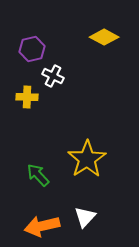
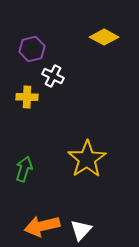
green arrow: moved 14 px left, 6 px up; rotated 60 degrees clockwise
white triangle: moved 4 px left, 13 px down
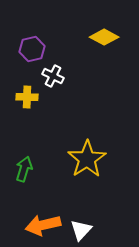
orange arrow: moved 1 px right, 1 px up
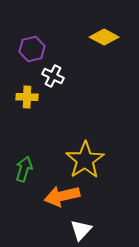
yellow star: moved 2 px left, 1 px down
orange arrow: moved 19 px right, 29 px up
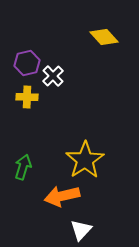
yellow diamond: rotated 20 degrees clockwise
purple hexagon: moved 5 px left, 14 px down
white cross: rotated 20 degrees clockwise
green arrow: moved 1 px left, 2 px up
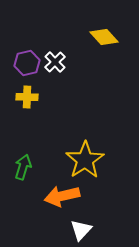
white cross: moved 2 px right, 14 px up
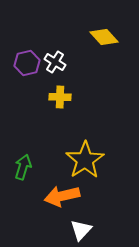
white cross: rotated 15 degrees counterclockwise
yellow cross: moved 33 px right
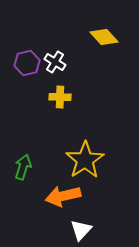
orange arrow: moved 1 px right
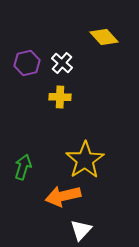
white cross: moved 7 px right, 1 px down; rotated 10 degrees clockwise
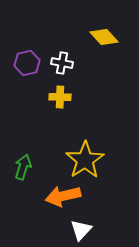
white cross: rotated 30 degrees counterclockwise
